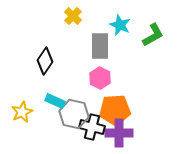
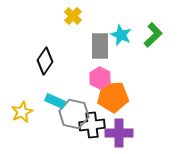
cyan star: moved 1 px right, 10 px down
green L-shape: rotated 15 degrees counterclockwise
orange pentagon: moved 2 px left, 13 px up
black cross: moved 2 px up; rotated 20 degrees counterclockwise
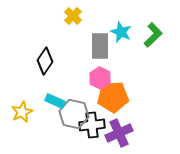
cyan star: moved 3 px up
purple cross: rotated 24 degrees counterclockwise
